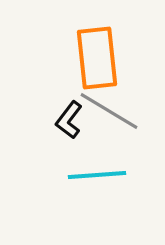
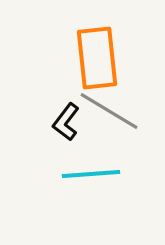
black L-shape: moved 3 px left, 2 px down
cyan line: moved 6 px left, 1 px up
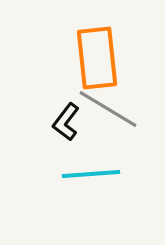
gray line: moved 1 px left, 2 px up
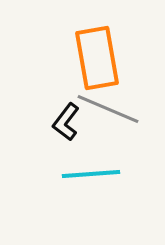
orange rectangle: rotated 4 degrees counterclockwise
gray line: rotated 8 degrees counterclockwise
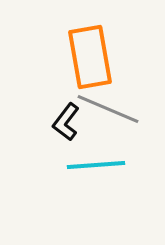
orange rectangle: moved 7 px left, 1 px up
cyan line: moved 5 px right, 9 px up
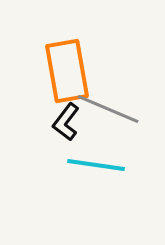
orange rectangle: moved 23 px left, 14 px down
cyan line: rotated 12 degrees clockwise
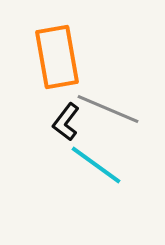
orange rectangle: moved 10 px left, 14 px up
cyan line: rotated 28 degrees clockwise
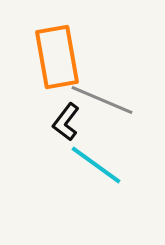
gray line: moved 6 px left, 9 px up
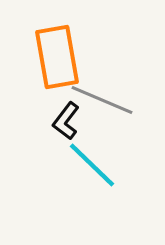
black L-shape: moved 1 px up
cyan line: moved 4 px left; rotated 8 degrees clockwise
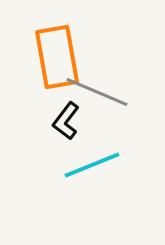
gray line: moved 5 px left, 8 px up
cyan line: rotated 66 degrees counterclockwise
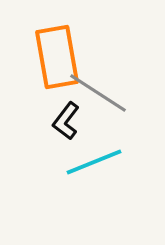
gray line: moved 1 px right, 1 px down; rotated 10 degrees clockwise
cyan line: moved 2 px right, 3 px up
